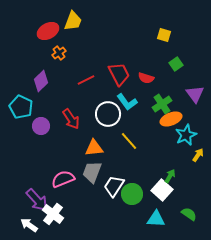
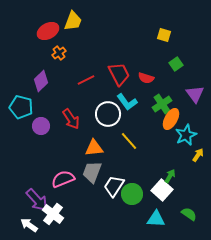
cyan pentagon: rotated 10 degrees counterclockwise
orange ellipse: rotated 40 degrees counterclockwise
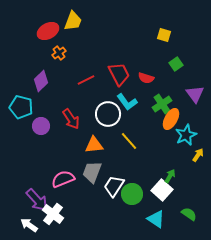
orange triangle: moved 3 px up
cyan triangle: rotated 30 degrees clockwise
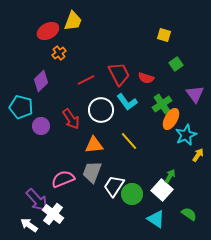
white circle: moved 7 px left, 4 px up
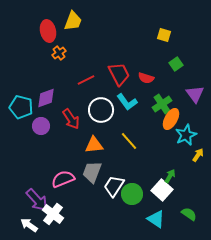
red ellipse: rotated 75 degrees counterclockwise
purple diamond: moved 5 px right, 17 px down; rotated 25 degrees clockwise
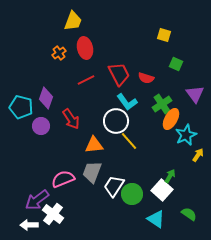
red ellipse: moved 37 px right, 17 px down
green square: rotated 32 degrees counterclockwise
purple diamond: rotated 50 degrees counterclockwise
white circle: moved 15 px right, 11 px down
purple arrow: rotated 95 degrees clockwise
white arrow: rotated 36 degrees counterclockwise
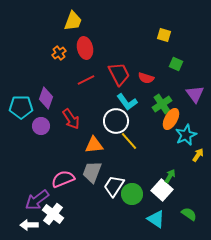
cyan pentagon: rotated 15 degrees counterclockwise
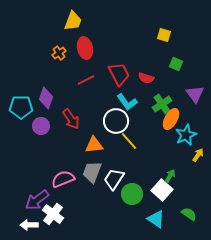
white trapezoid: moved 7 px up
